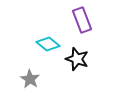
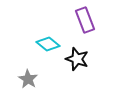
purple rectangle: moved 3 px right
gray star: moved 2 px left
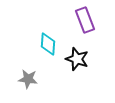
cyan diamond: rotated 55 degrees clockwise
gray star: rotated 24 degrees counterclockwise
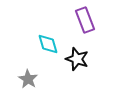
cyan diamond: rotated 20 degrees counterclockwise
gray star: rotated 24 degrees clockwise
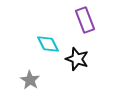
cyan diamond: rotated 10 degrees counterclockwise
gray star: moved 2 px right, 1 px down
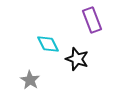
purple rectangle: moved 7 px right
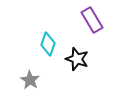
purple rectangle: rotated 10 degrees counterclockwise
cyan diamond: rotated 45 degrees clockwise
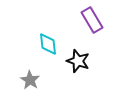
cyan diamond: rotated 25 degrees counterclockwise
black star: moved 1 px right, 2 px down
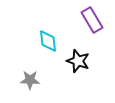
cyan diamond: moved 3 px up
gray star: rotated 30 degrees counterclockwise
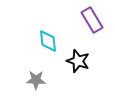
gray star: moved 6 px right
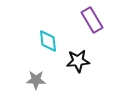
black star: rotated 25 degrees counterclockwise
